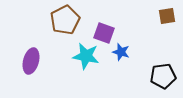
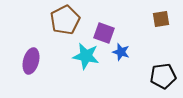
brown square: moved 6 px left, 3 px down
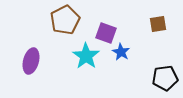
brown square: moved 3 px left, 5 px down
purple square: moved 2 px right
blue star: rotated 12 degrees clockwise
cyan star: rotated 24 degrees clockwise
black pentagon: moved 2 px right, 2 px down
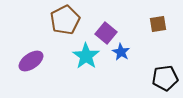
purple square: rotated 20 degrees clockwise
purple ellipse: rotated 40 degrees clockwise
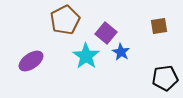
brown square: moved 1 px right, 2 px down
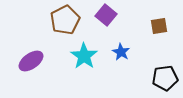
purple square: moved 18 px up
cyan star: moved 2 px left
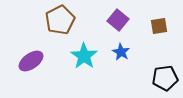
purple square: moved 12 px right, 5 px down
brown pentagon: moved 5 px left
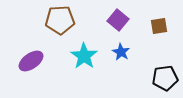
brown pentagon: rotated 24 degrees clockwise
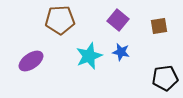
blue star: rotated 18 degrees counterclockwise
cyan star: moved 5 px right; rotated 16 degrees clockwise
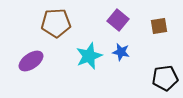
brown pentagon: moved 4 px left, 3 px down
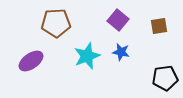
cyan star: moved 2 px left
